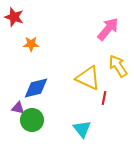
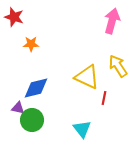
pink arrow: moved 4 px right, 8 px up; rotated 25 degrees counterclockwise
yellow triangle: moved 1 px left, 1 px up
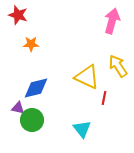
red star: moved 4 px right, 2 px up
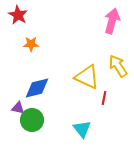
red star: rotated 12 degrees clockwise
blue diamond: moved 1 px right
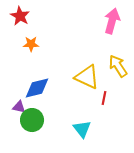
red star: moved 2 px right, 1 px down
purple triangle: moved 1 px right, 1 px up
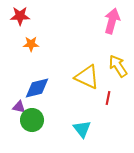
red star: rotated 30 degrees counterclockwise
red line: moved 4 px right
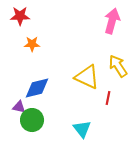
orange star: moved 1 px right
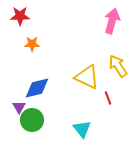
red line: rotated 32 degrees counterclockwise
purple triangle: rotated 48 degrees clockwise
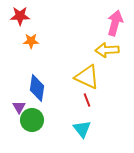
pink arrow: moved 3 px right, 2 px down
orange star: moved 1 px left, 3 px up
yellow arrow: moved 11 px left, 16 px up; rotated 60 degrees counterclockwise
blue diamond: rotated 68 degrees counterclockwise
red line: moved 21 px left, 2 px down
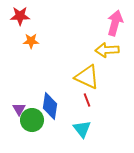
blue diamond: moved 13 px right, 18 px down
purple triangle: moved 2 px down
